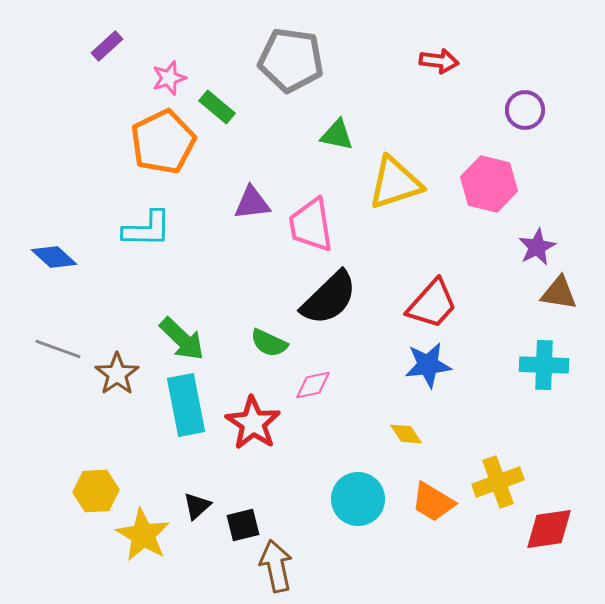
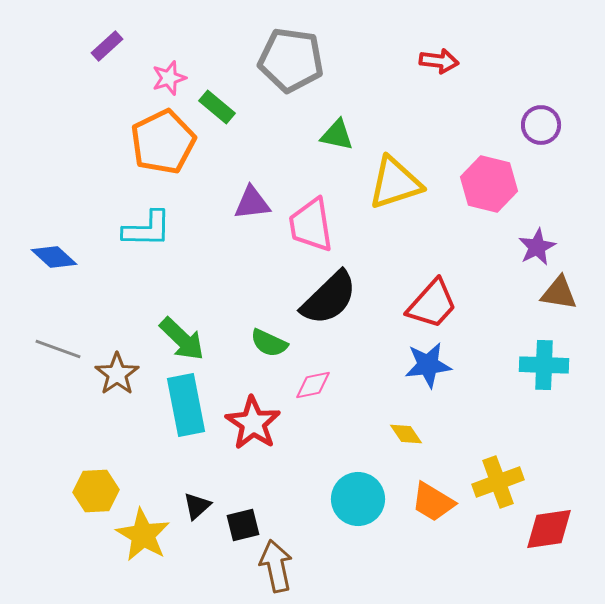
purple circle: moved 16 px right, 15 px down
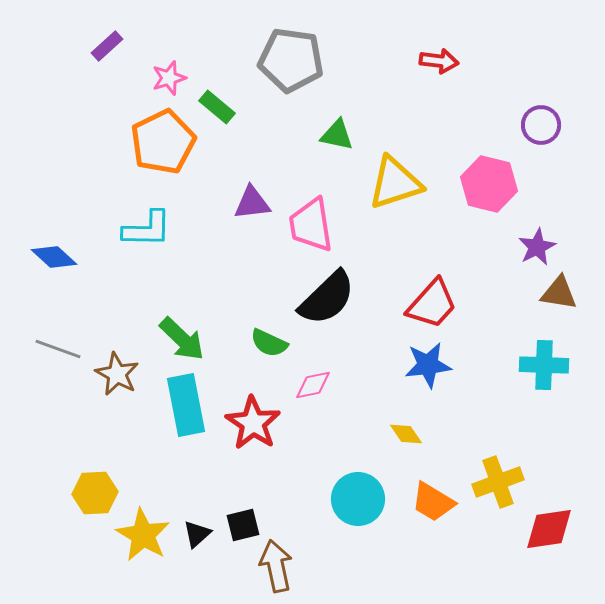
black semicircle: moved 2 px left
brown star: rotated 9 degrees counterclockwise
yellow hexagon: moved 1 px left, 2 px down
black triangle: moved 28 px down
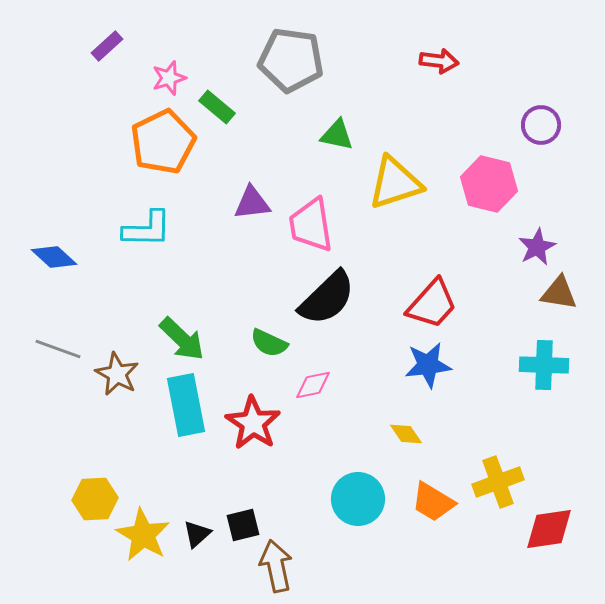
yellow hexagon: moved 6 px down
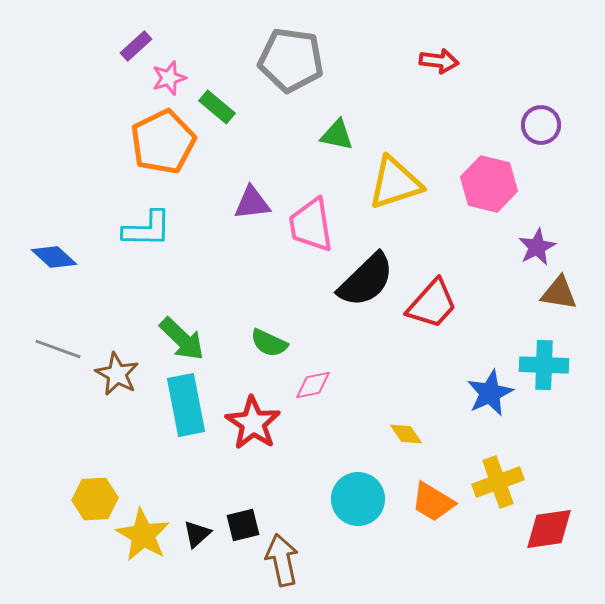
purple rectangle: moved 29 px right
black semicircle: moved 39 px right, 18 px up
blue star: moved 62 px right, 28 px down; rotated 18 degrees counterclockwise
brown arrow: moved 6 px right, 6 px up
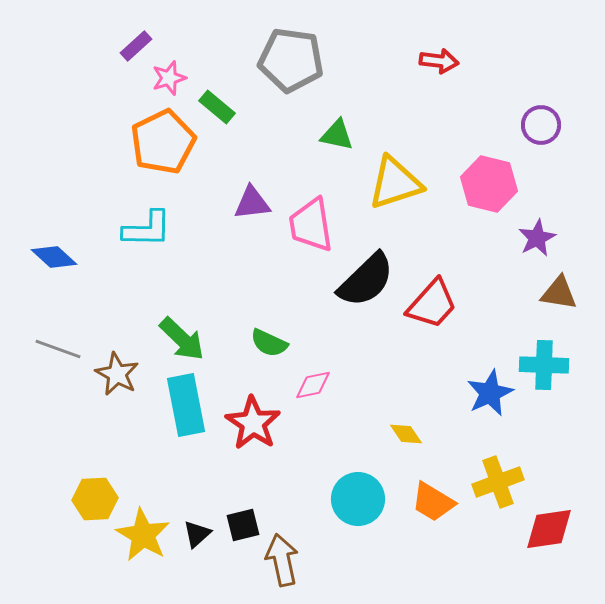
purple star: moved 9 px up
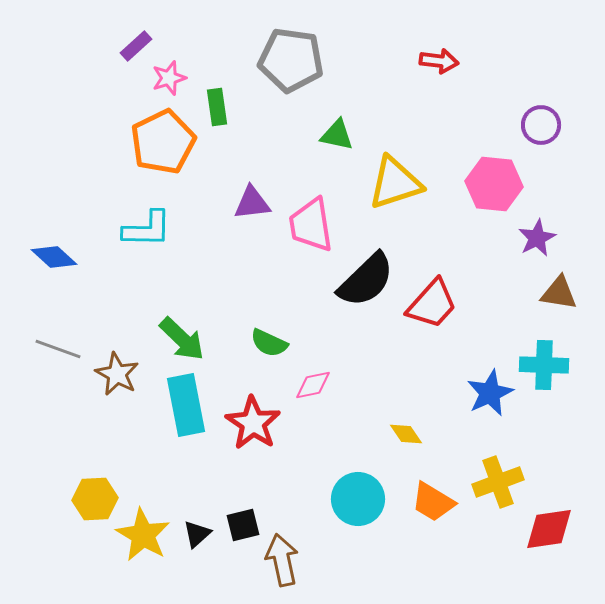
green rectangle: rotated 42 degrees clockwise
pink hexagon: moved 5 px right; rotated 8 degrees counterclockwise
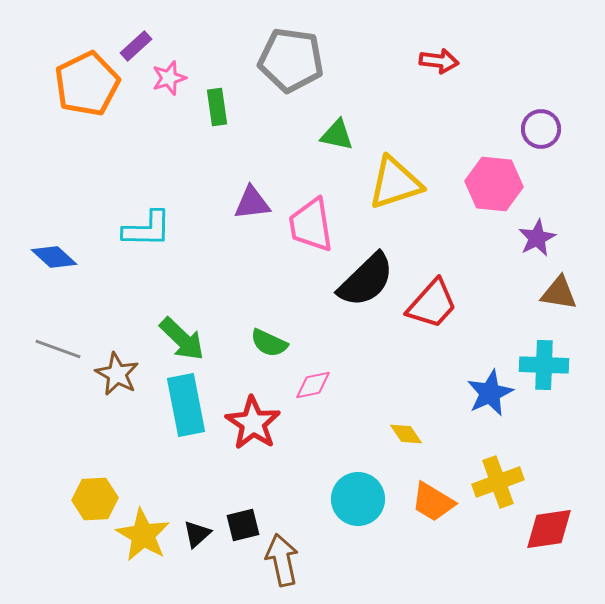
purple circle: moved 4 px down
orange pentagon: moved 76 px left, 58 px up
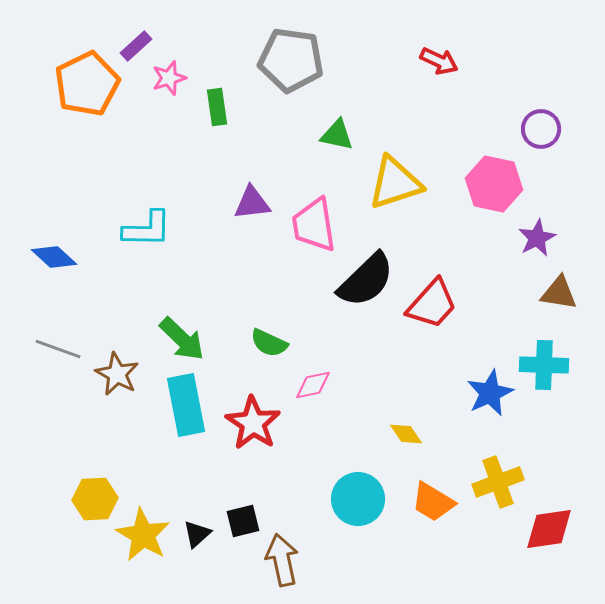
red arrow: rotated 18 degrees clockwise
pink hexagon: rotated 6 degrees clockwise
pink trapezoid: moved 3 px right
black square: moved 4 px up
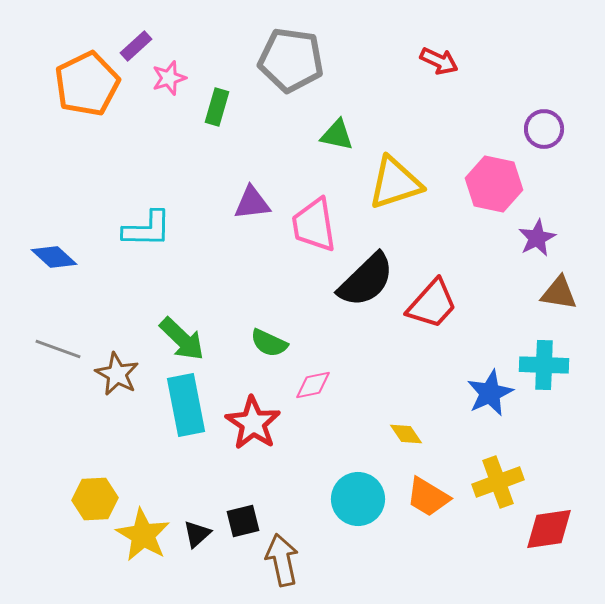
green rectangle: rotated 24 degrees clockwise
purple circle: moved 3 px right
orange trapezoid: moved 5 px left, 5 px up
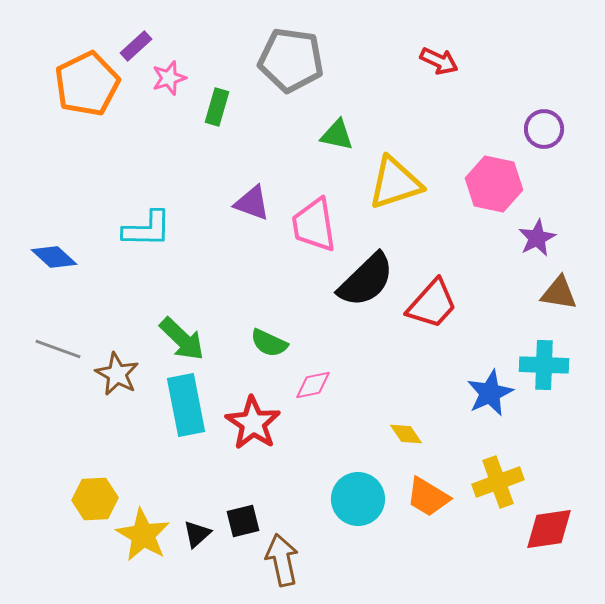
purple triangle: rotated 27 degrees clockwise
